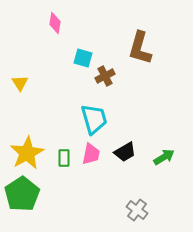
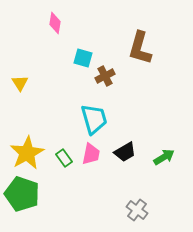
green rectangle: rotated 36 degrees counterclockwise
green pentagon: rotated 20 degrees counterclockwise
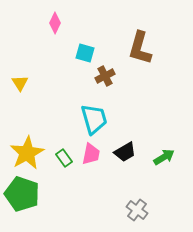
pink diamond: rotated 15 degrees clockwise
cyan square: moved 2 px right, 5 px up
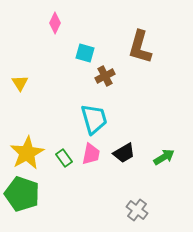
brown L-shape: moved 1 px up
black trapezoid: moved 1 px left, 1 px down
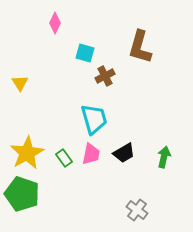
green arrow: rotated 45 degrees counterclockwise
